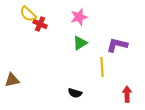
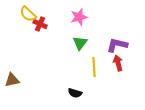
green triangle: rotated 21 degrees counterclockwise
yellow line: moved 8 px left
red arrow: moved 9 px left, 31 px up; rotated 14 degrees counterclockwise
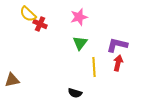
red arrow: rotated 28 degrees clockwise
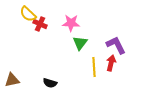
pink star: moved 8 px left, 6 px down; rotated 18 degrees clockwise
purple L-shape: moved 1 px left; rotated 50 degrees clockwise
red arrow: moved 7 px left
black semicircle: moved 25 px left, 10 px up
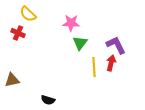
red cross: moved 22 px left, 9 px down
black semicircle: moved 2 px left, 17 px down
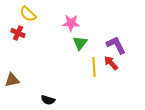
red arrow: rotated 56 degrees counterclockwise
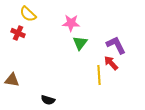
yellow line: moved 5 px right, 8 px down
brown triangle: rotated 21 degrees clockwise
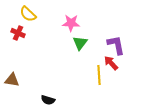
purple L-shape: rotated 15 degrees clockwise
